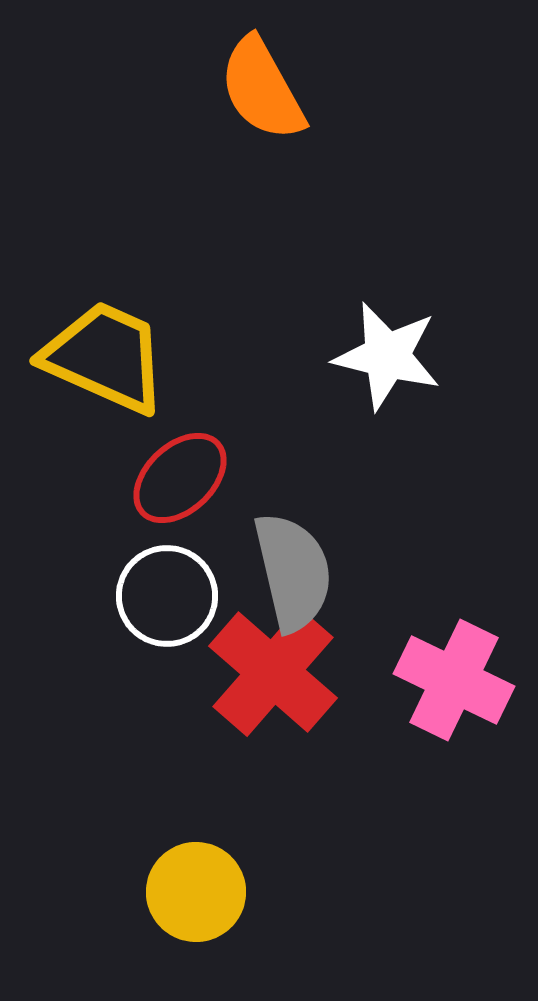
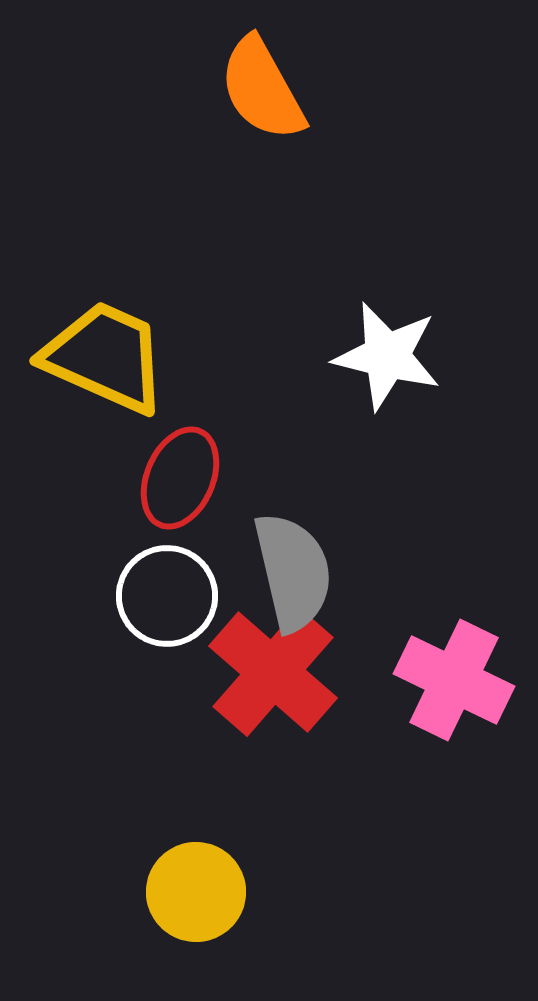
red ellipse: rotated 24 degrees counterclockwise
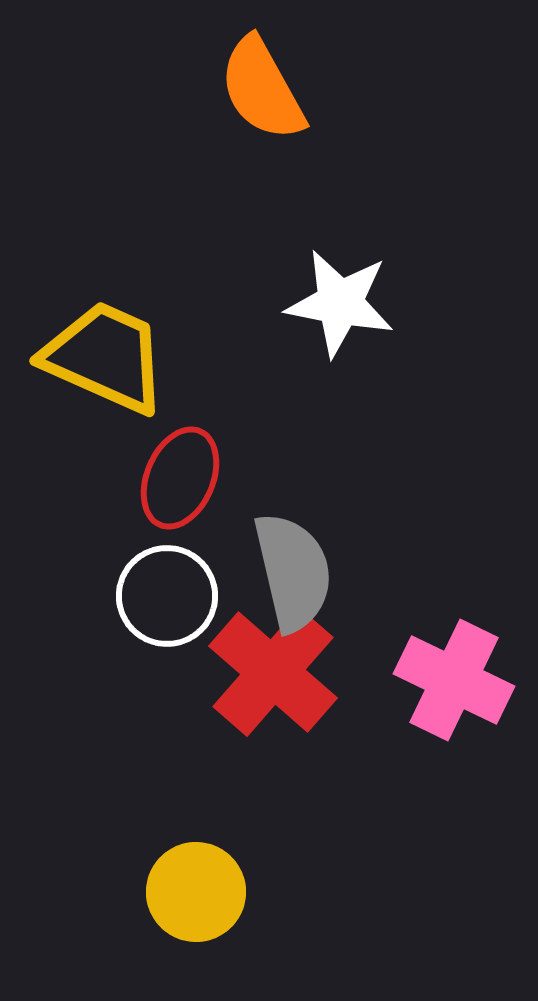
white star: moved 47 px left, 53 px up; rotated 3 degrees counterclockwise
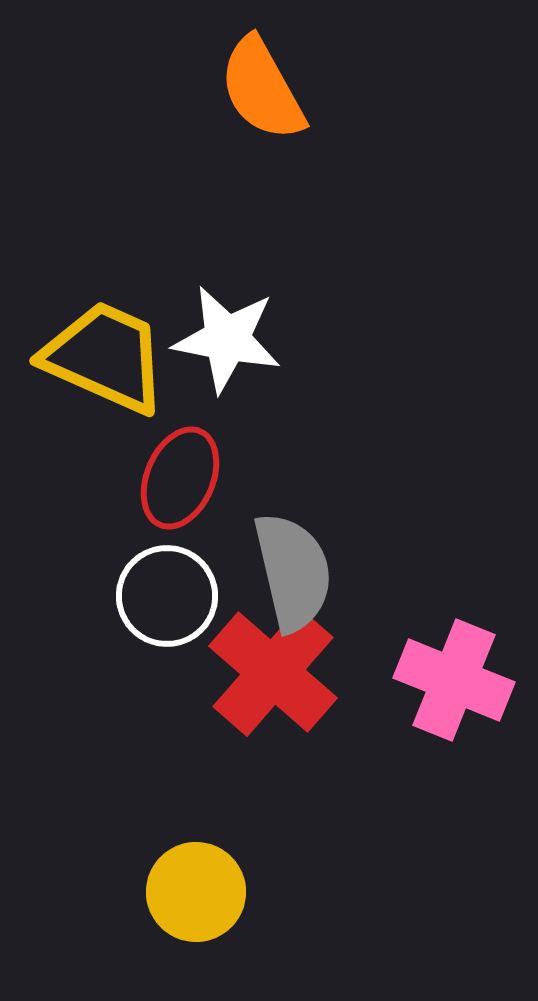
white star: moved 113 px left, 36 px down
pink cross: rotated 4 degrees counterclockwise
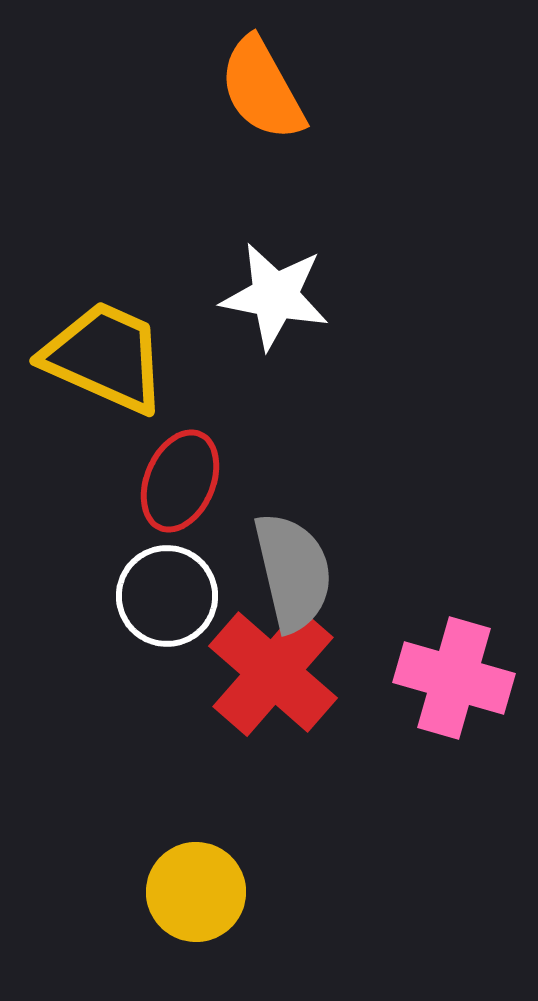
white star: moved 48 px right, 43 px up
red ellipse: moved 3 px down
pink cross: moved 2 px up; rotated 6 degrees counterclockwise
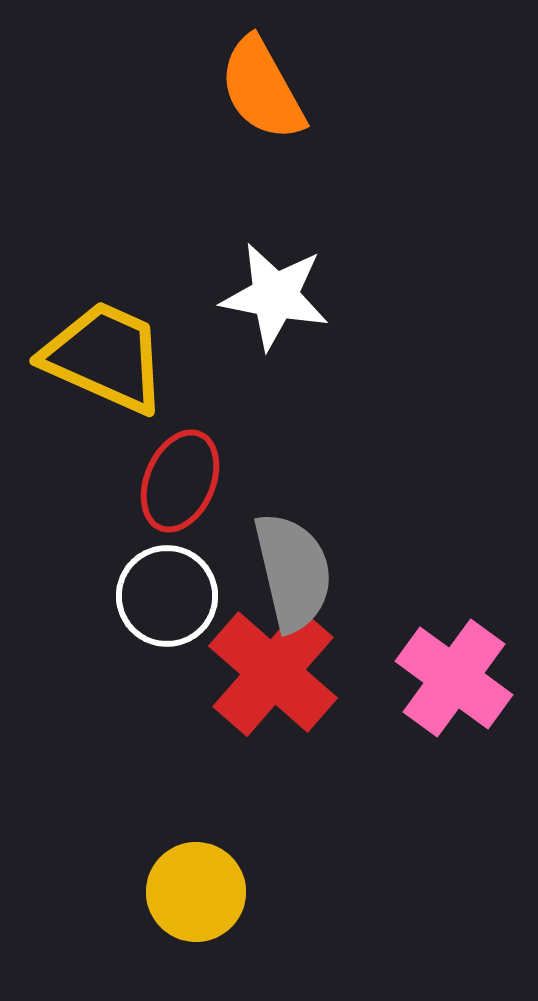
pink cross: rotated 20 degrees clockwise
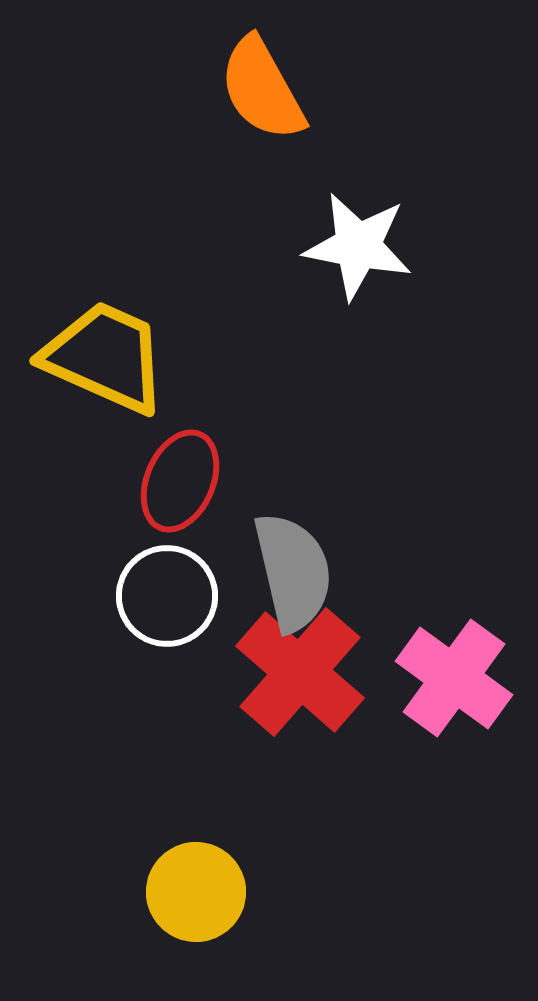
white star: moved 83 px right, 50 px up
red cross: moved 27 px right
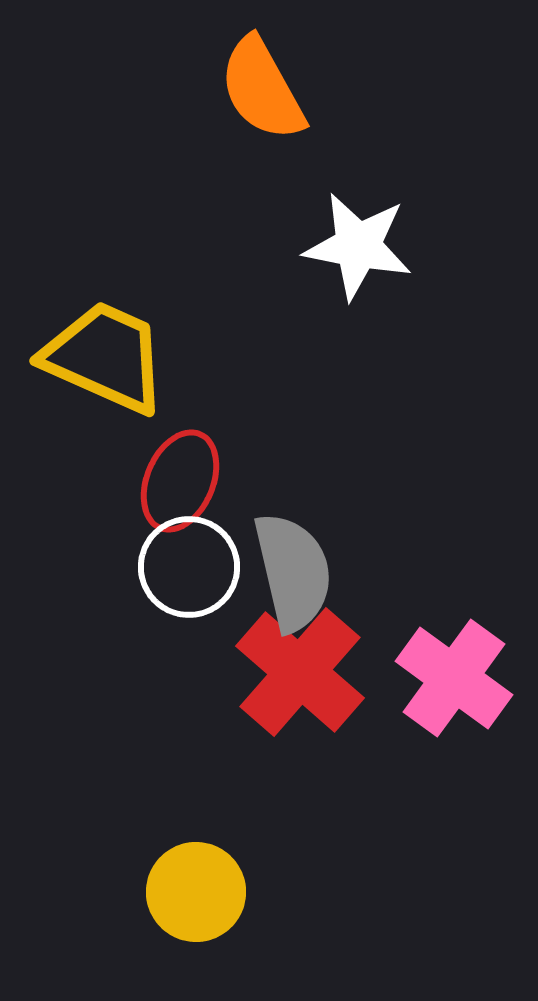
white circle: moved 22 px right, 29 px up
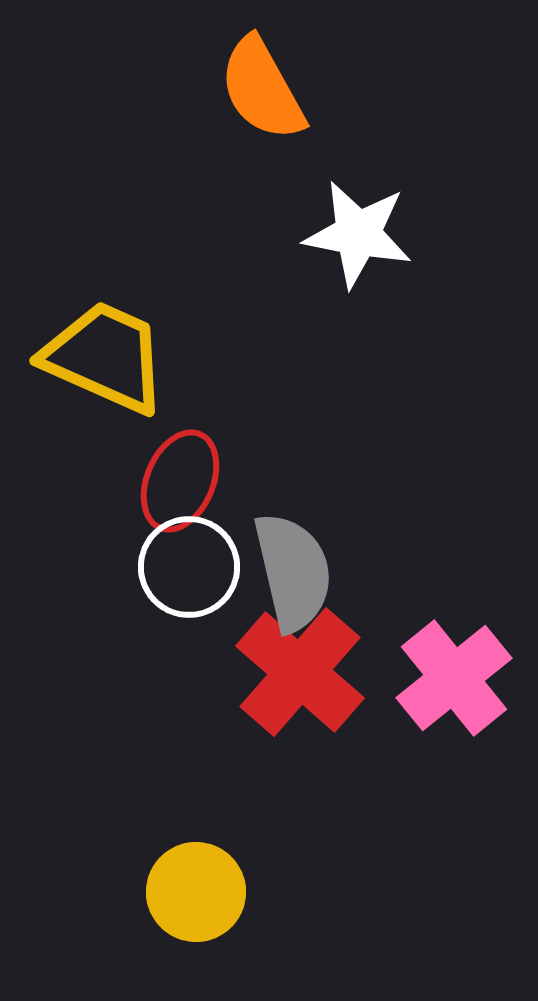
white star: moved 12 px up
pink cross: rotated 15 degrees clockwise
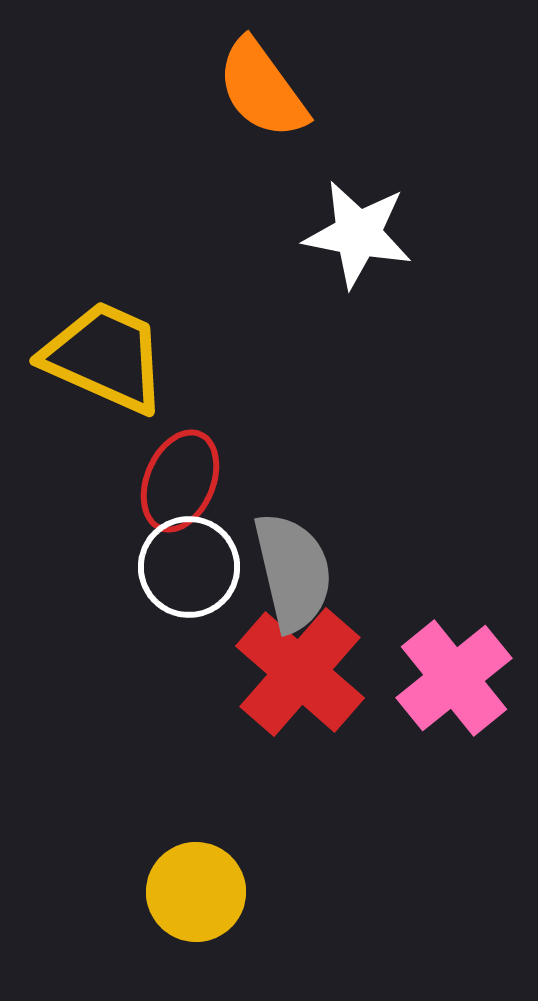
orange semicircle: rotated 7 degrees counterclockwise
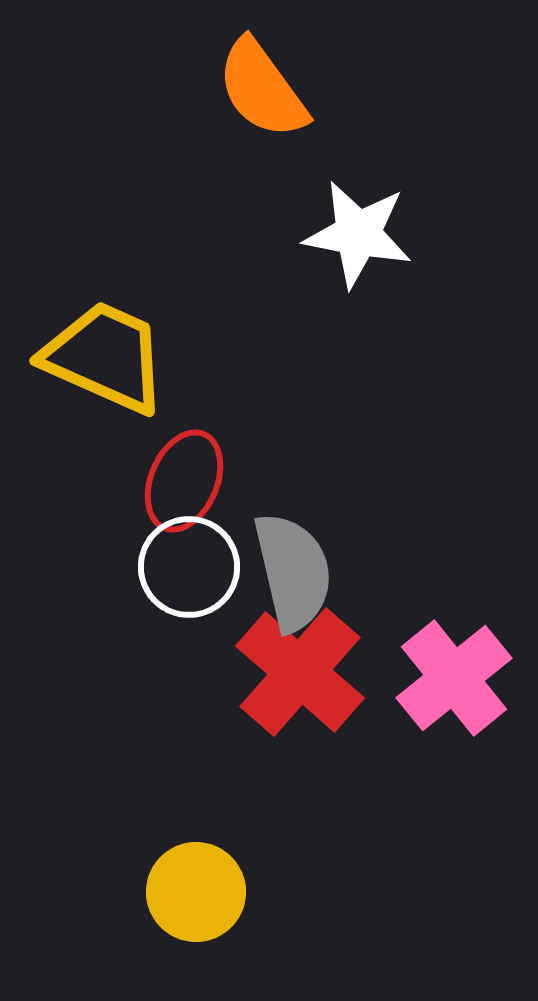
red ellipse: moved 4 px right
